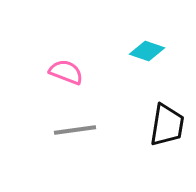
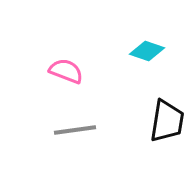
pink semicircle: moved 1 px up
black trapezoid: moved 4 px up
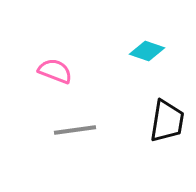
pink semicircle: moved 11 px left
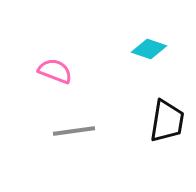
cyan diamond: moved 2 px right, 2 px up
gray line: moved 1 px left, 1 px down
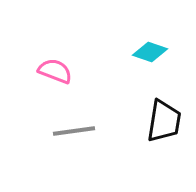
cyan diamond: moved 1 px right, 3 px down
black trapezoid: moved 3 px left
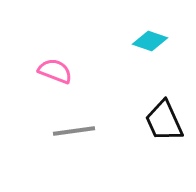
cyan diamond: moved 11 px up
black trapezoid: rotated 147 degrees clockwise
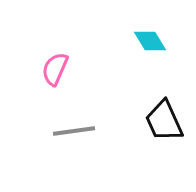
cyan diamond: rotated 40 degrees clockwise
pink semicircle: moved 2 px up; rotated 88 degrees counterclockwise
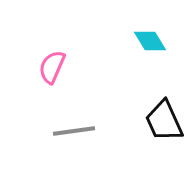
pink semicircle: moved 3 px left, 2 px up
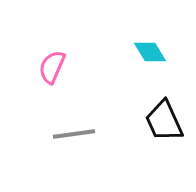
cyan diamond: moved 11 px down
gray line: moved 3 px down
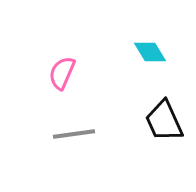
pink semicircle: moved 10 px right, 6 px down
